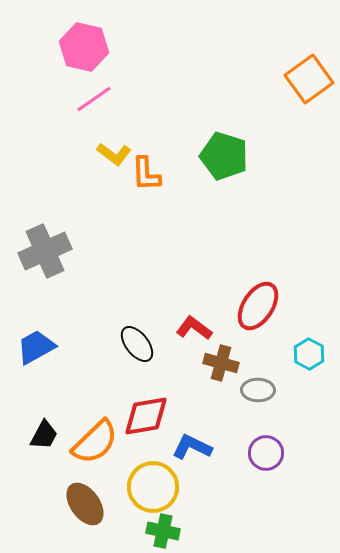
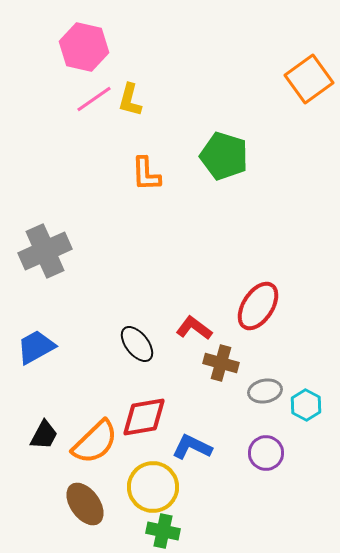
yellow L-shape: moved 16 px right, 54 px up; rotated 68 degrees clockwise
cyan hexagon: moved 3 px left, 51 px down
gray ellipse: moved 7 px right, 1 px down; rotated 12 degrees counterclockwise
red diamond: moved 2 px left, 1 px down
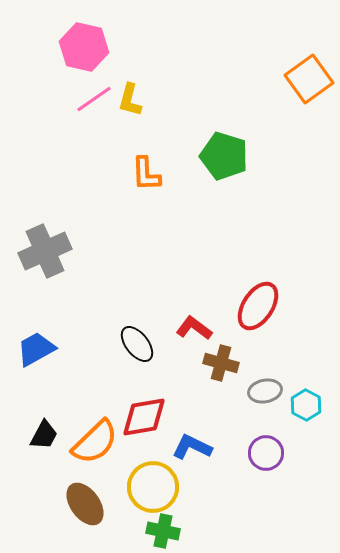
blue trapezoid: moved 2 px down
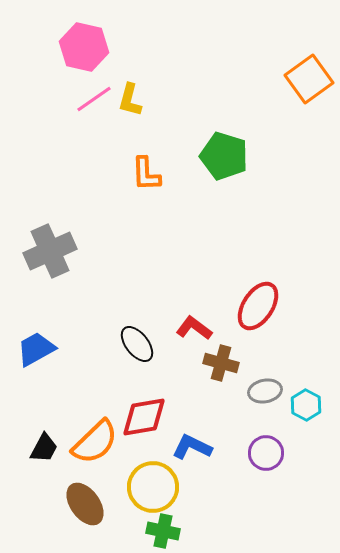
gray cross: moved 5 px right
black trapezoid: moved 13 px down
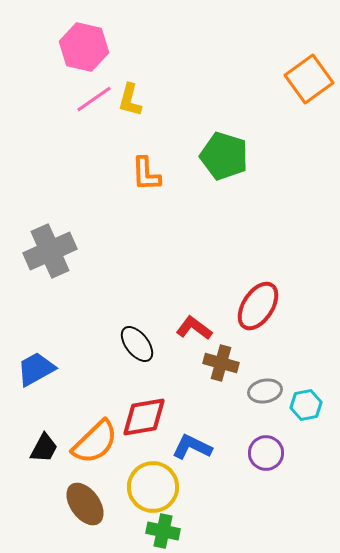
blue trapezoid: moved 20 px down
cyan hexagon: rotated 20 degrees clockwise
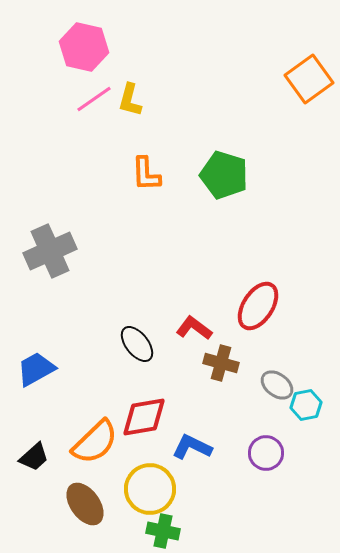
green pentagon: moved 19 px down
gray ellipse: moved 12 px right, 6 px up; rotated 48 degrees clockwise
black trapezoid: moved 10 px left, 9 px down; rotated 20 degrees clockwise
yellow circle: moved 3 px left, 2 px down
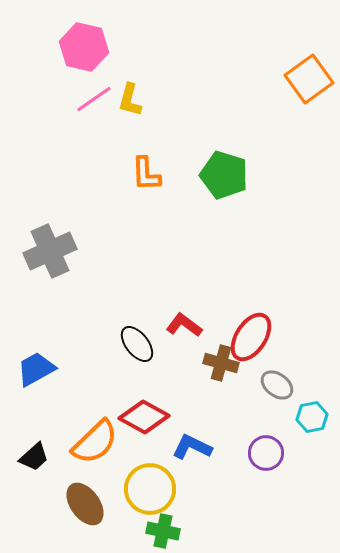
red ellipse: moved 7 px left, 31 px down
red L-shape: moved 10 px left, 3 px up
cyan hexagon: moved 6 px right, 12 px down
red diamond: rotated 39 degrees clockwise
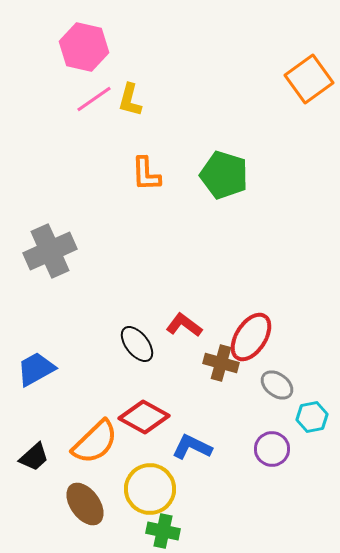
purple circle: moved 6 px right, 4 px up
